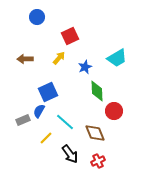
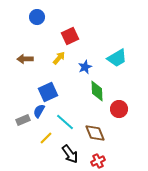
red circle: moved 5 px right, 2 px up
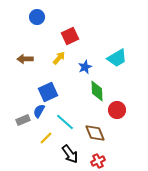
red circle: moved 2 px left, 1 px down
